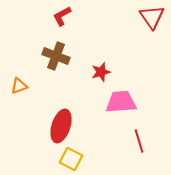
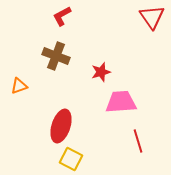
red line: moved 1 px left
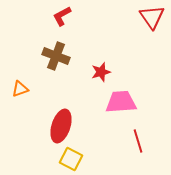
orange triangle: moved 1 px right, 3 px down
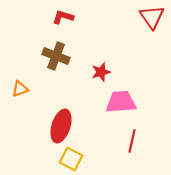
red L-shape: moved 1 px right, 1 px down; rotated 45 degrees clockwise
red line: moved 6 px left; rotated 30 degrees clockwise
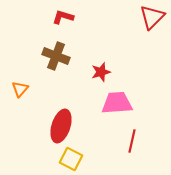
red triangle: rotated 20 degrees clockwise
orange triangle: rotated 30 degrees counterclockwise
pink trapezoid: moved 4 px left, 1 px down
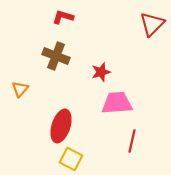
red triangle: moved 7 px down
